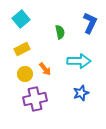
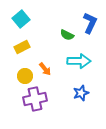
green semicircle: moved 7 px right, 3 px down; rotated 128 degrees clockwise
yellow rectangle: moved 2 px up
yellow circle: moved 2 px down
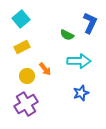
yellow circle: moved 2 px right
purple cross: moved 9 px left, 5 px down; rotated 20 degrees counterclockwise
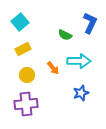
cyan square: moved 1 px left, 3 px down
green semicircle: moved 2 px left
yellow rectangle: moved 1 px right, 2 px down
orange arrow: moved 8 px right, 1 px up
yellow circle: moved 1 px up
purple cross: rotated 25 degrees clockwise
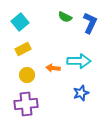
green semicircle: moved 18 px up
orange arrow: rotated 136 degrees clockwise
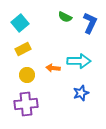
cyan square: moved 1 px down
